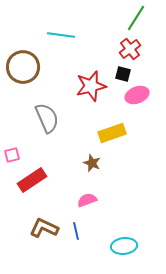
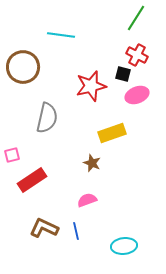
red cross: moved 7 px right, 6 px down; rotated 25 degrees counterclockwise
gray semicircle: rotated 36 degrees clockwise
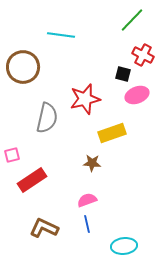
green line: moved 4 px left, 2 px down; rotated 12 degrees clockwise
red cross: moved 6 px right
red star: moved 6 px left, 13 px down
brown star: rotated 18 degrees counterclockwise
blue line: moved 11 px right, 7 px up
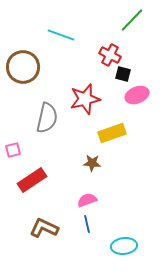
cyan line: rotated 12 degrees clockwise
red cross: moved 33 px left
pink square: moved 1 px right, 5 px up
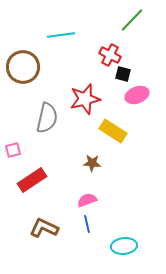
cyan line: rotated 28 degrees counterclockwise
yellow rectangle: moved 1 px right, 2 px up; rotated 52 degrees clockwise
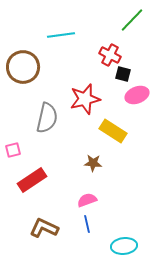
brown star: moved 1 px right
